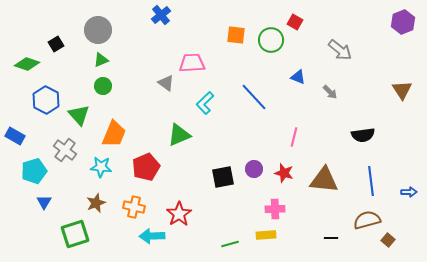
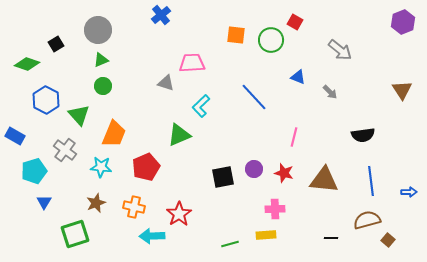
gray triangle at (166, 83): rotated 18 degrees counterclockwise
cyan L-shape at (205, 103): moved 4 px left, 3 px down
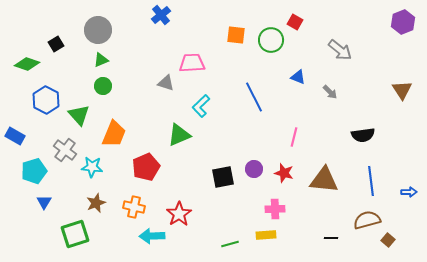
blue line at (254, 97): rotated 16 degrees clockwise
cyan star at (101, 167): moved 9 px left
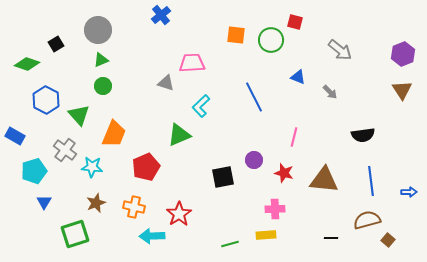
red square at (295, 22): rotated 14 degrees counterclockwise
purple hexagon at (403, 22): moved 32 px down
purple circle at (254, 169): moved 9 px up
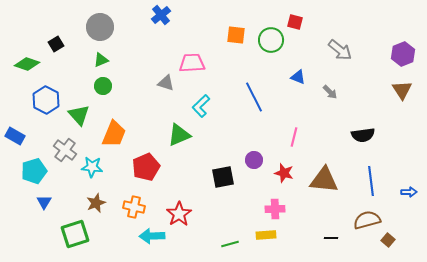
gray circle at (98, 30): moved 2 px right, 3 px up
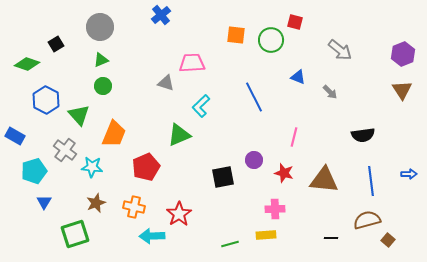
blue arrow at (409, 192): moved 18 px up
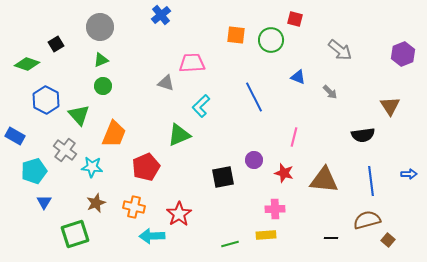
red square at (295, 22): moved 3 px up
brown triangle at (402, 90): moved 12 px left, 16 px down
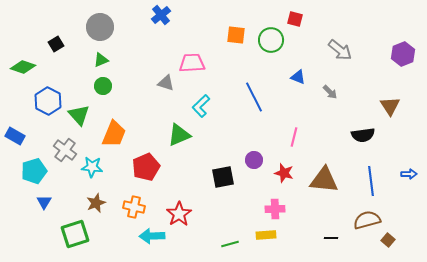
green diamond at (27, 64): moved 4 px left, 3 px down
blue hexagon at (46, 100): moved 2 px right, 1 px down
